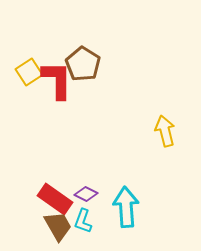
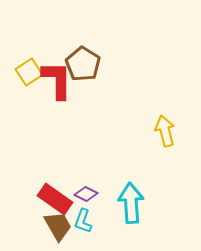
cyan arrow: moved 5 px right, 4 px up
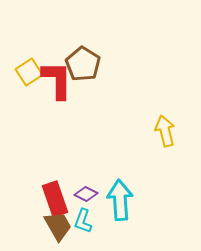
red rectangle: rotated 36 degrees clockwise
cyan arrow: moved 11 px left, 3 px up
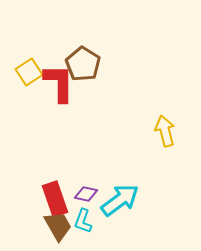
red L-shape: moved 2 px right, 3 px down
purple diamond: rotated 15 degrees counterclockwise
cyan arrow: rotated 57 degrees clockwise
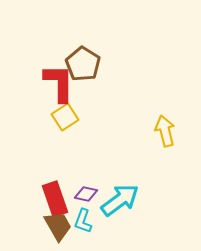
yellow square: moved 36 px right, 45 px down
